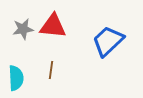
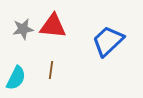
cyan semicircle: rotated 30 degrees clockwise
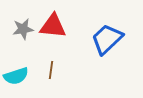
blue trapezoid: moved 1 px left, 2 px up
cyan semicircle: moved 2 px up; rotated 45 degrees clockwise
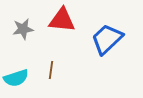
red triangle: moved 9 px right, 6 px up
cyan semicircle: moved 2 px down
